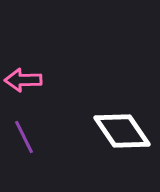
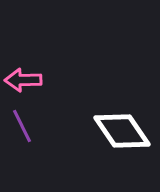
purple line: moved 2 px left, 11 px up
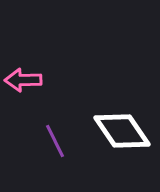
purple line: moved 33 px right, 15 px down
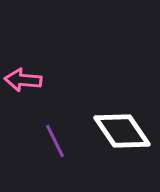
pink arrow: rotated 6 degrees clockwise
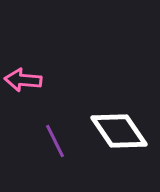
white diamond: moved 3 px left
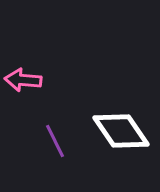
white diamond: moved 2 px right
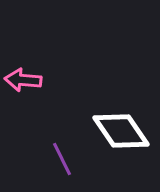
purple line: moved 7 px right, 18 px down
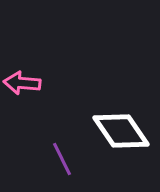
pink arrow: moved 1 px left, 3 px down
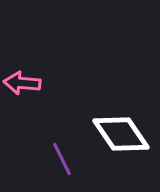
white diamond: moved 3 px down
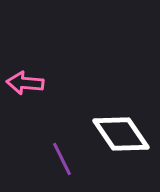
pink arrow: moved 3 px right
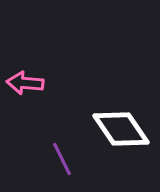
white diamond: moved 5 px up
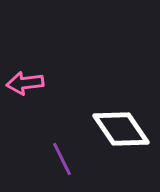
pink arrow: rotated 12 degrees counterclockwise
